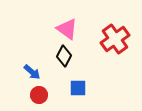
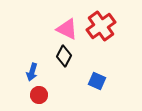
pink triangle: rotated 10 degrees counterclockwise
red cross: moved 14 px left, 13 px up
blue arrow: rotated 66 degrees clockwise
blue square: moved 19 px right, 7 px up; rotated 24 degrees clockwise
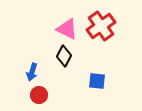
blue square: rotated 18 degrees counterclockwise
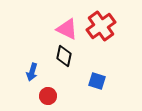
black diamond: rotated 15 degrees counterclockwise
blue square: rotated 12 degrees clockwise
red circle: moved 9 px right, 1 px down
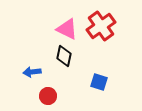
blue arrow: rotated 66 degrees clockwise
blue square: moved 2 px right, 1 px down
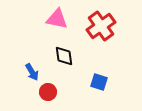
pink triangle: moved 10 px left, 10 px up; rotated 15 degrees counterclockwise
black diamond: rotated 20 degrees counterclockwise
blue arrow: rotated 114 degrees counterclockwise
red circle: moved 4 px up
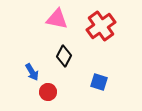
black diamond: rotated 35 degrees clockwise
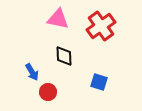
pink triangle: moved 1 px right
black diamond: rotated 30 degrees counterclockwise
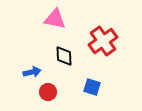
pink triangle: moved 3 px left
red cross: moved 2 px right, 15 px down
blue arrow: rotated 72 degrees counterclockwise
blue square: moved 7 px left, 5 px down
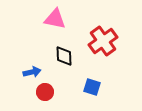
red circle: moved 3 px left
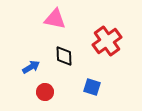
red cross: moved 4 px right
blue arrow: moved 1 px left, 5 px up; rotated 18 degrees counterclockwise
